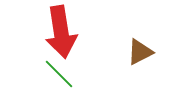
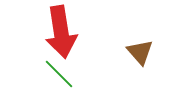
brown triangle: rotated 44 degrees counterclockwise
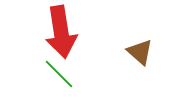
brown triangle: rotated 8 degrees counterclockwise
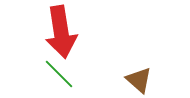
brown triangle: moved 1 px left, 28 px down
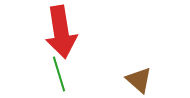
green line: rotated 28 degrees clockwise
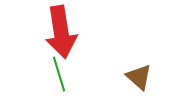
brown triangle: moved 3 px up
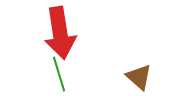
red arrow: moved 1 px left, 1 px down
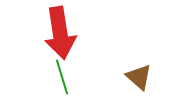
green line: moved 3 px right, 3 px down
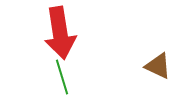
brown triangle: moved 19 px right, 11 px up; rotated 16 degrees counterclockwise
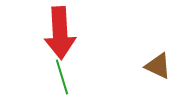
red arrow: rotated 6 degrees clockwise
